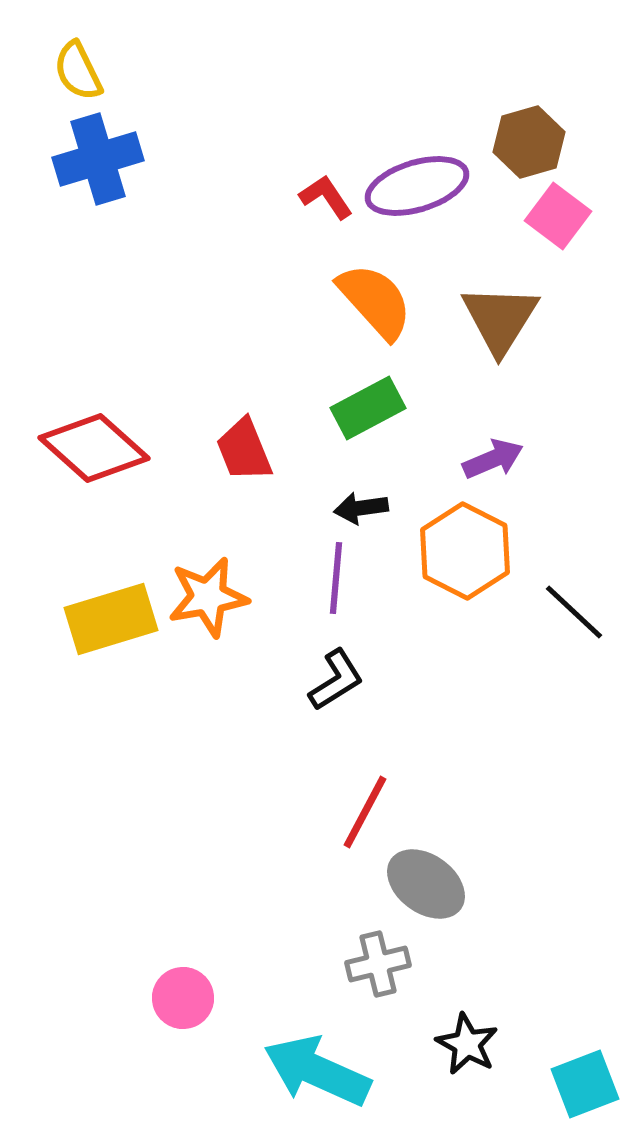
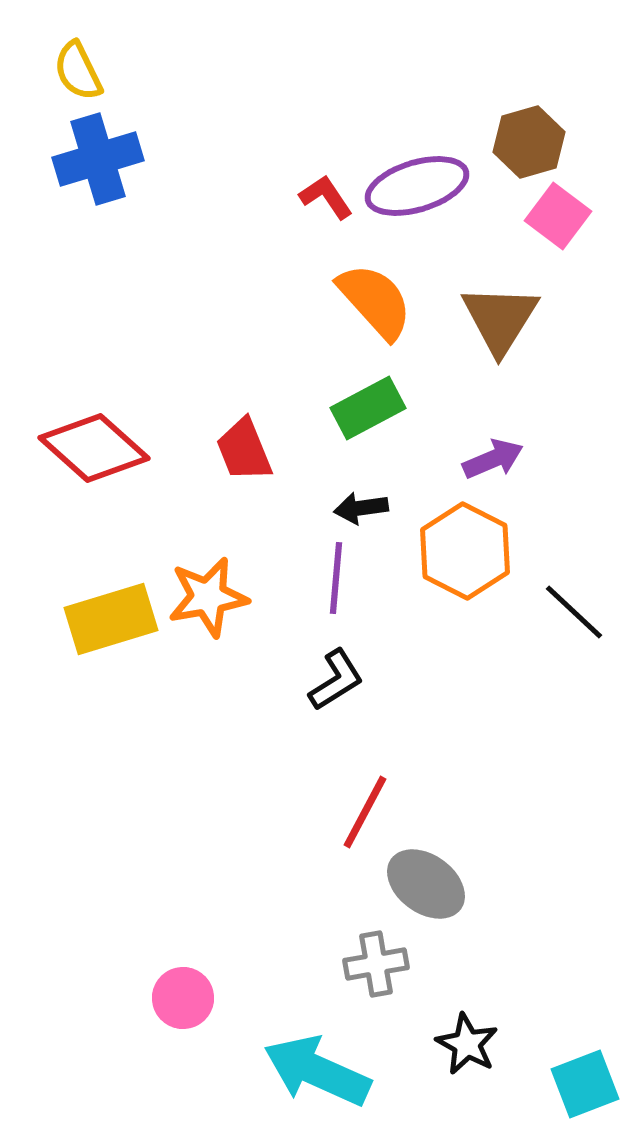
gray cross: moved 2 px left; rotated 4 degrees clockwise
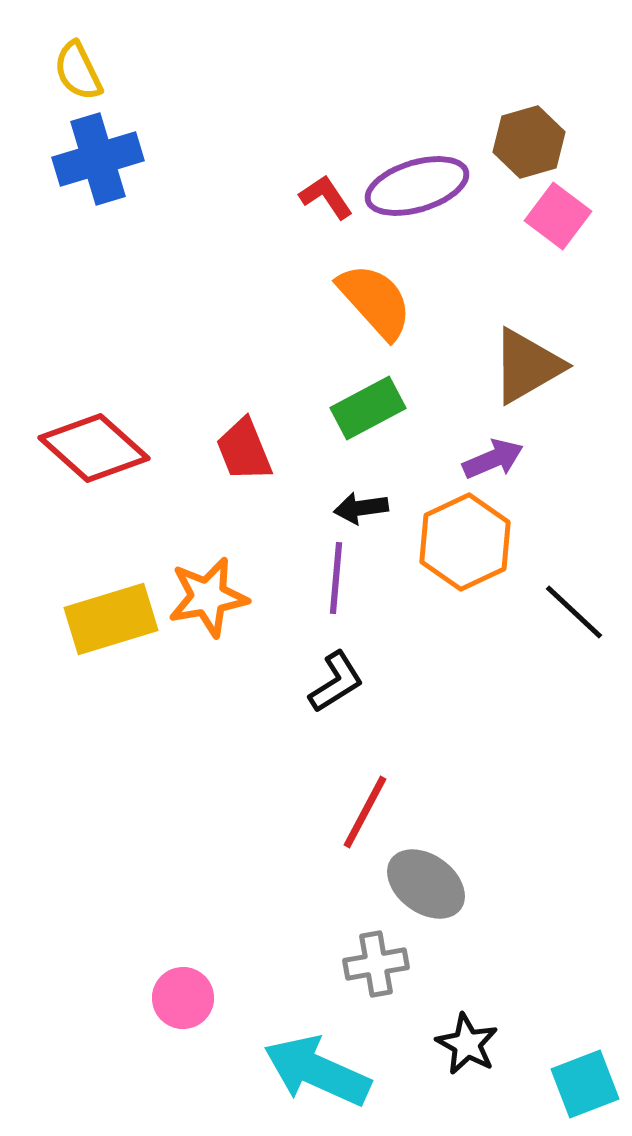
brown triangle: moved 27 px right, 47 px down; rotated 28 degrees clockwise
orange hexagon: moved 9 px up; rotated 8 degrees clockwise
black L-shape: moved 2 px down
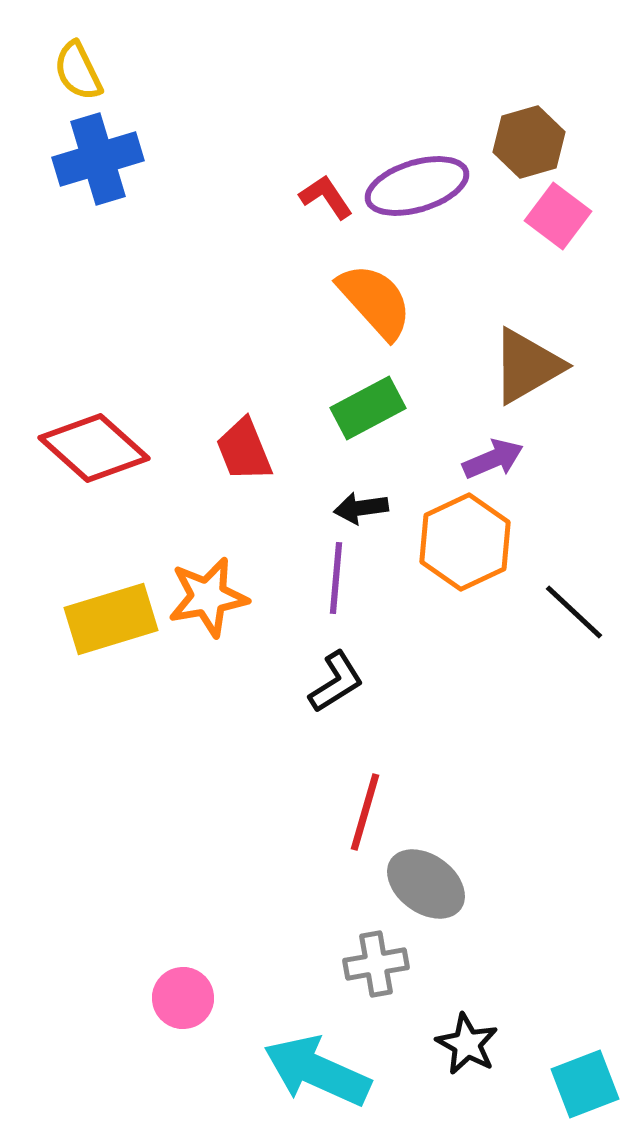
red line: rotated 12 degrees counterclockwise
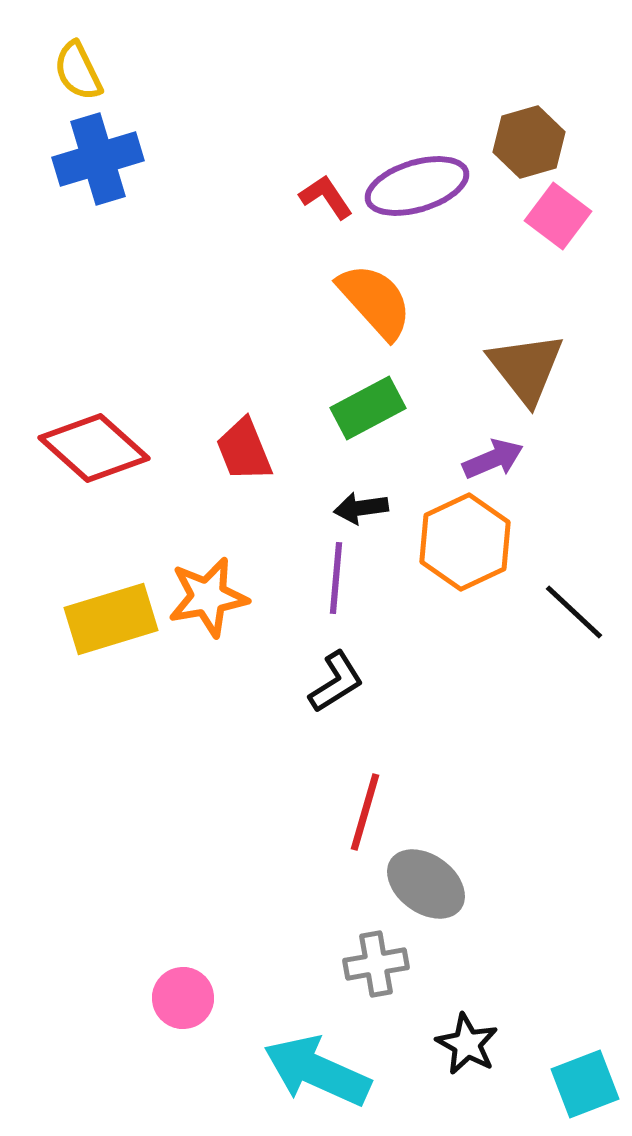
brown triangle: moved 1 px left, 2 px down; rotated 38 degrees counterclockwise
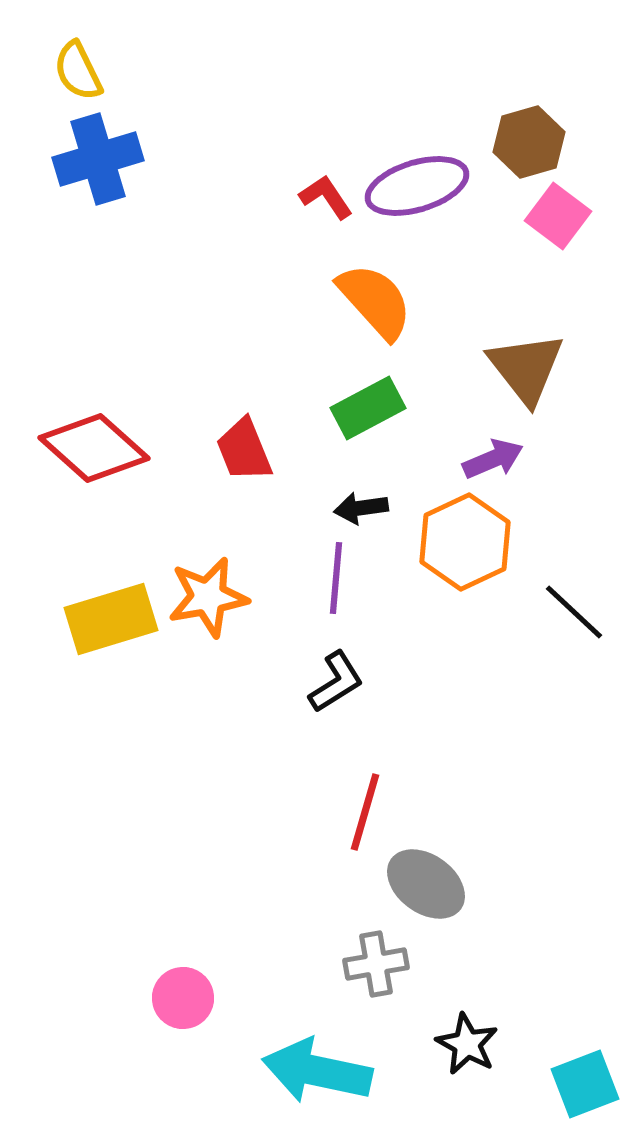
cyan arrow: rotated 12 degrees counterclockwise
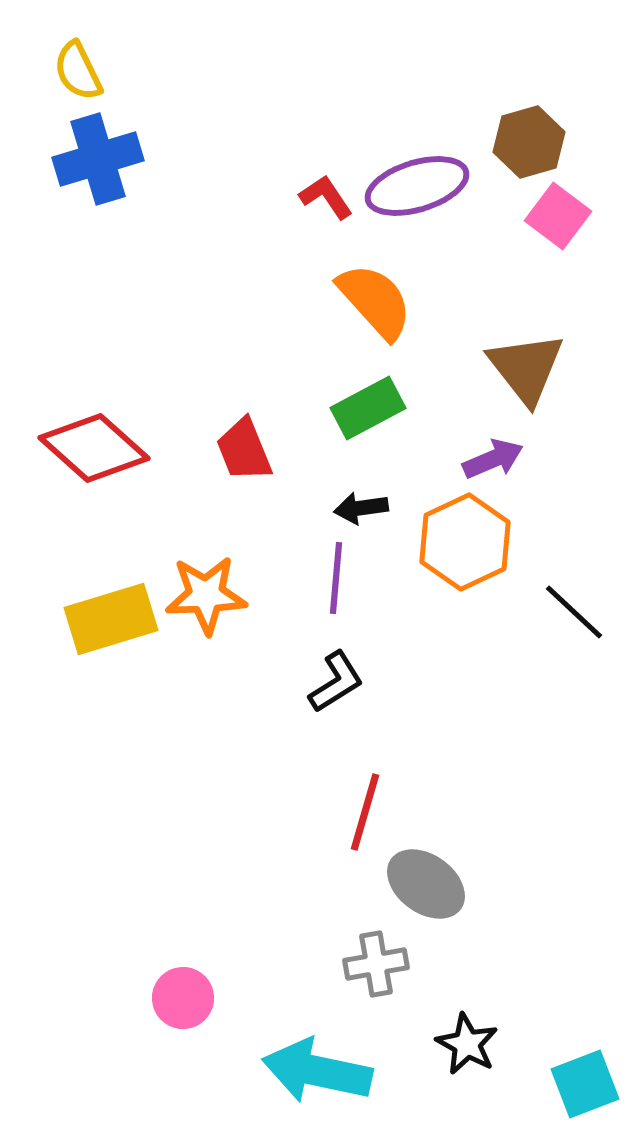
orange star: moved 2 px left, 2 px up; rotated 8 degrees clockwise
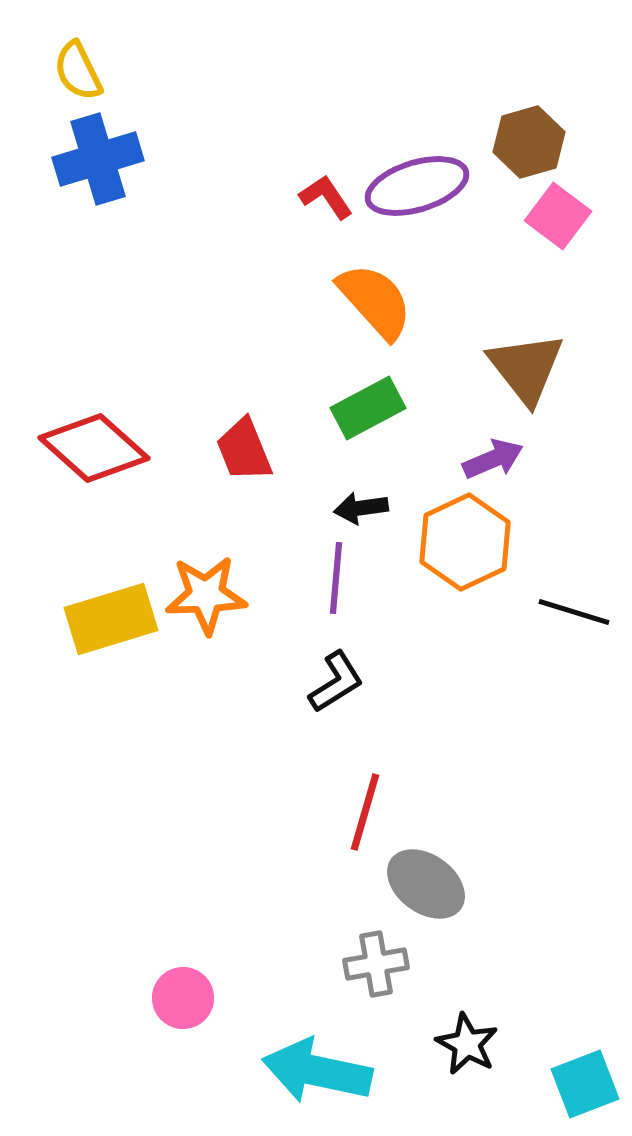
black line: rotated 26 degrees counterclockwise
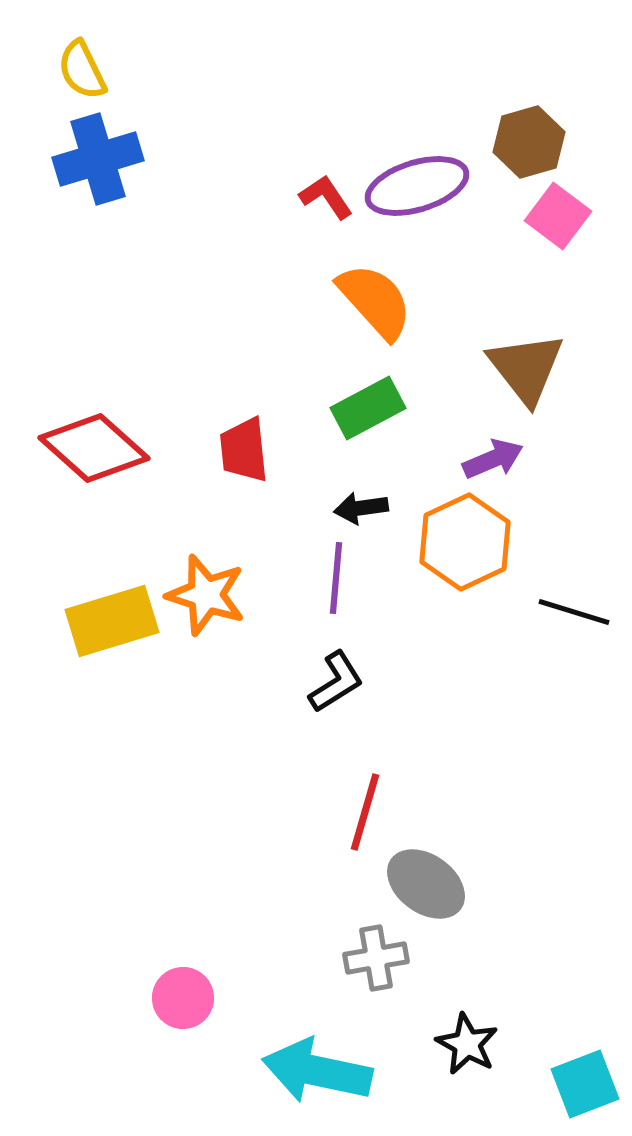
yellow semicircle: moved 4 px right, 1 px up
red trapezoid: rotated 16 degrees clockwise
orange star: rotated 20 degrees clockwise
yellow rectangle: moved 1 px right, 2 px down
gray cross: moved 6 px up
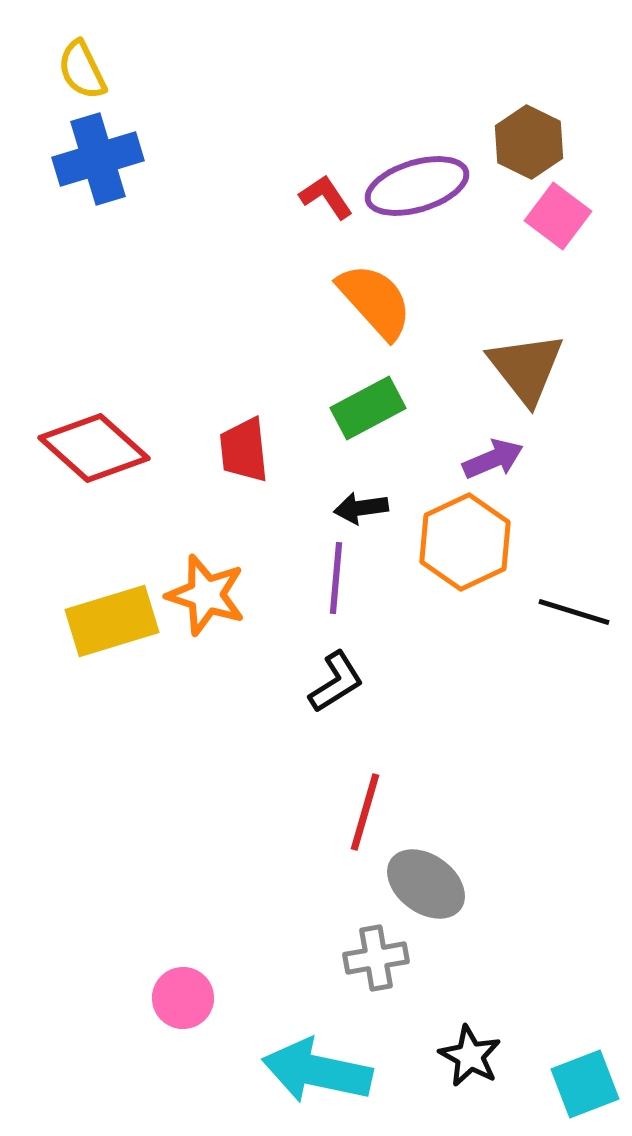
brown hexagon: rotated 18 degrees counterclockwise
black star: moved 3 px right, 12 px down
